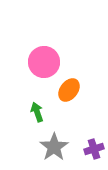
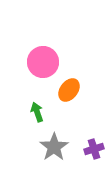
pink circle: moved 1 px left
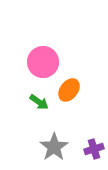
green arrow: moved 2 px right, 10 px up; rotated 144 degrees clockwise
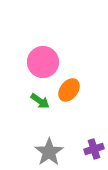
green arrow: moved 1 px right, 1 px up
gray star: moved 5 px left, 5 px down
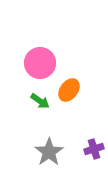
pink circle: moved 3 px left, 1 px down
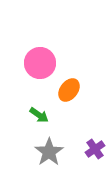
green arrow: moved 1 px left, 14 px down
purple cross: moved 1 px right; rotated 18 degrees counterclockwise
